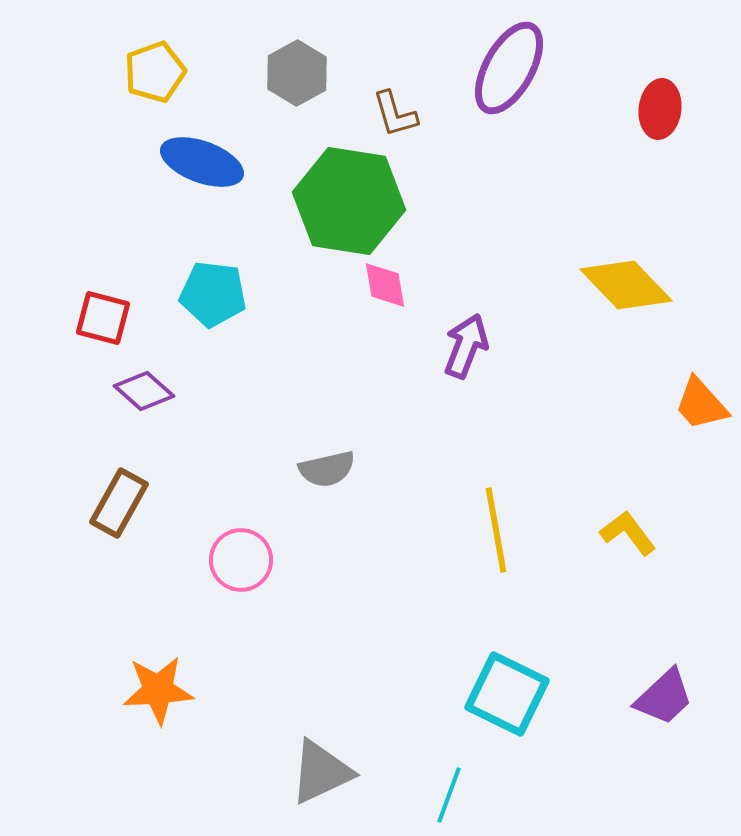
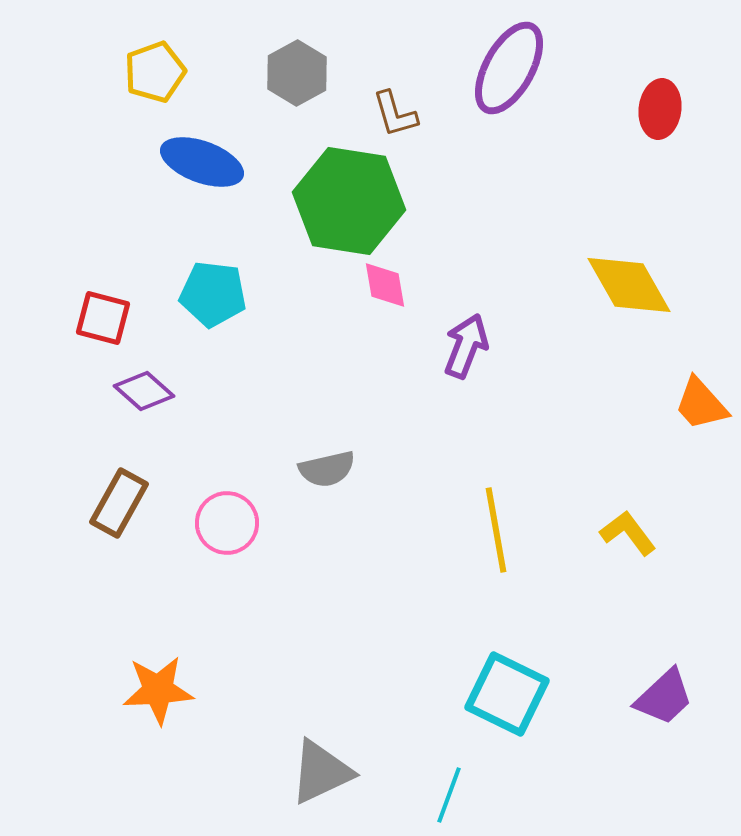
yellow diamond: moved 3 px right; rotated 14 degrees clockwise
pink circle: moved 14 px left, 37 px up
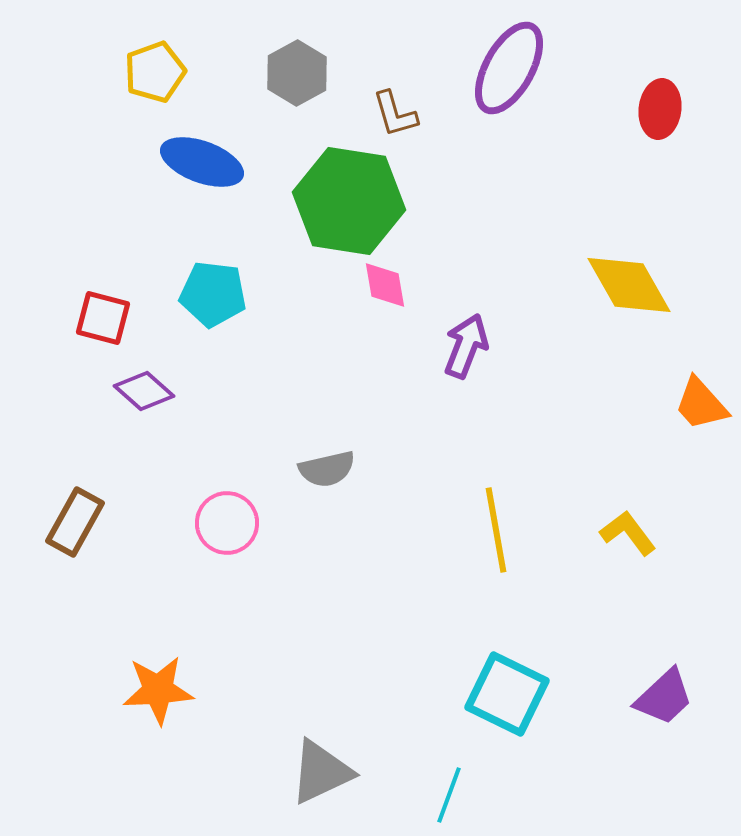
brown rectangle: moved 44 px left, 19 px down
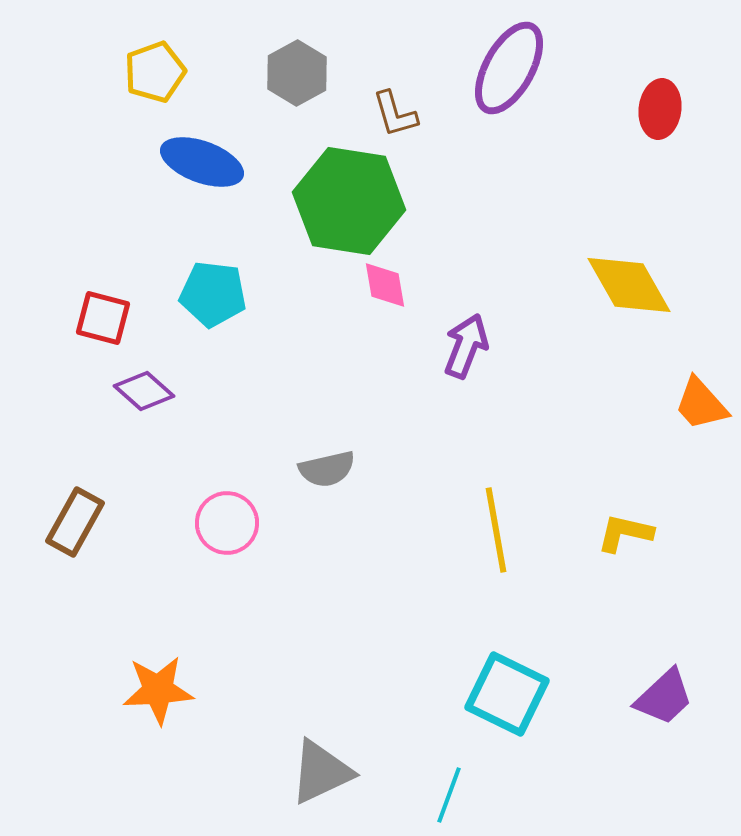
yellow L-shape: moved 3 px left; rotated 40 degrees counterclockwise
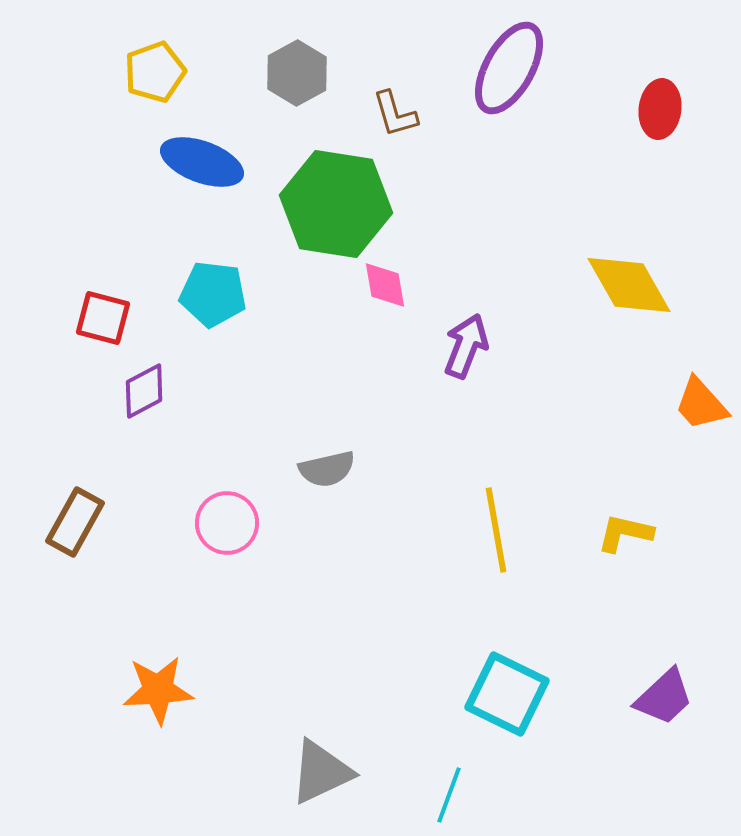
green hexagon: moved 13 px left, 3 px down
purple diamond: rotated 70 degrees counterclockwise
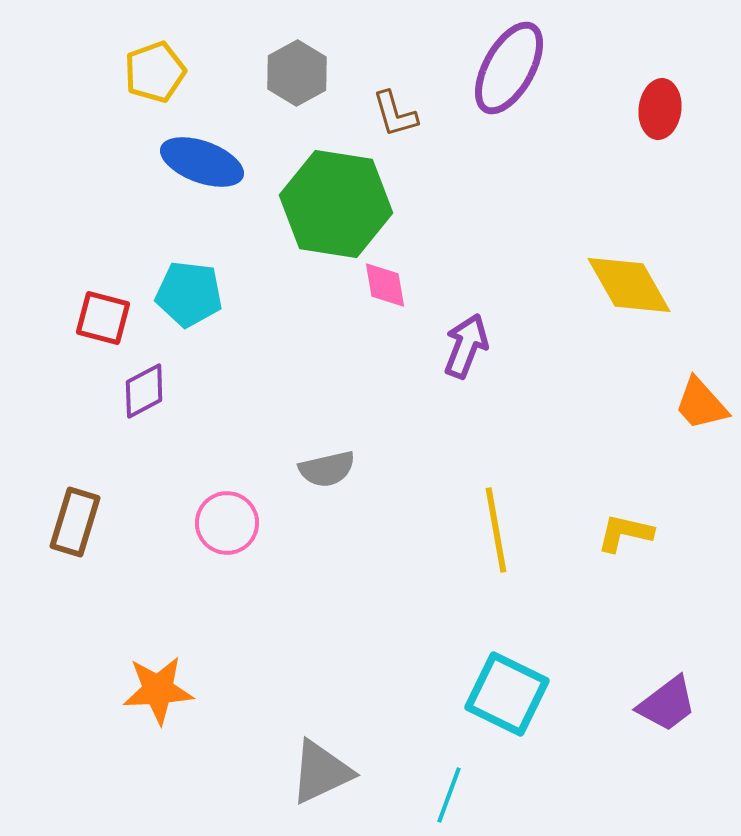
cyan pentagon: moved 24 px left
brown rectangle: rotated 12 degrees counterclockwise
purple trapezoid: moved 3 px right, 7 px down; rotated 6 degrees clockwise
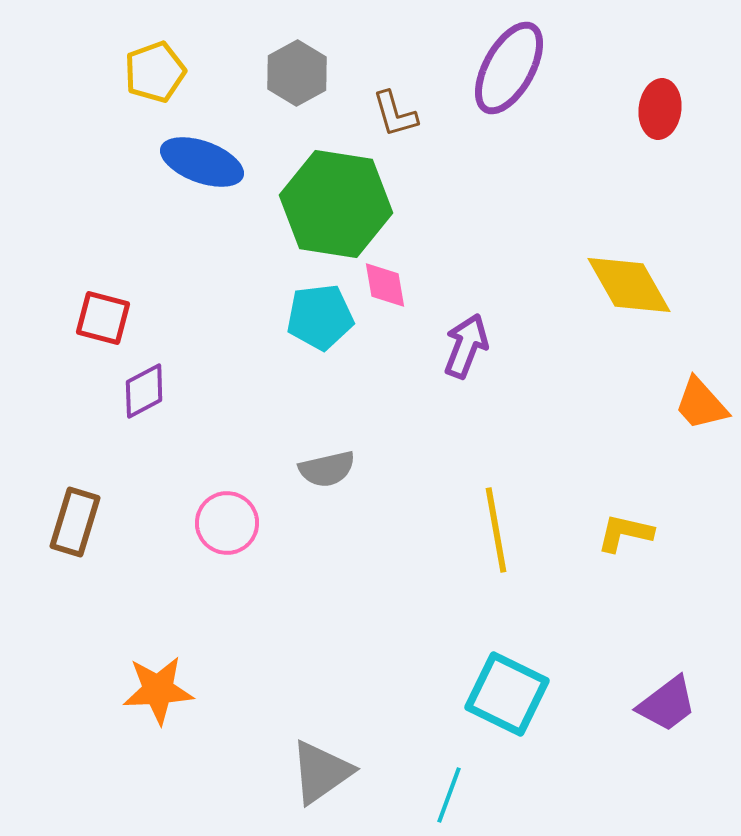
cyan pentagon: moved 131 px right, 23 px down; rotated 14 degrees counterclockwise
gray triangle: rotated 10 degrees counterclockwise
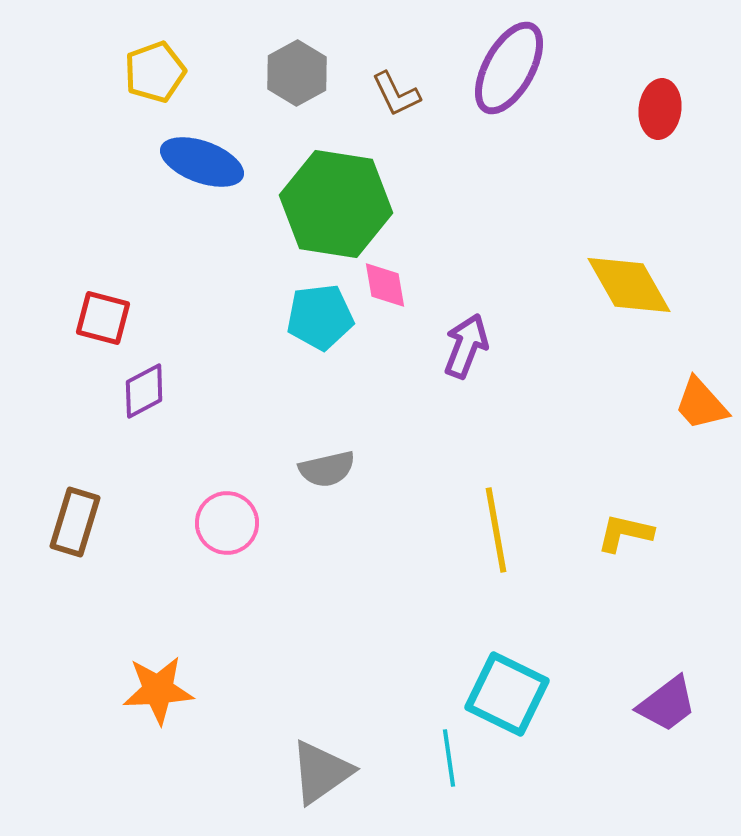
brown L-shape: moved 1 px right, 20 px up; rotated 10 degrees counterclockwise
cyan line: moved 37 px up; rotated 28 degrees counterclockwise
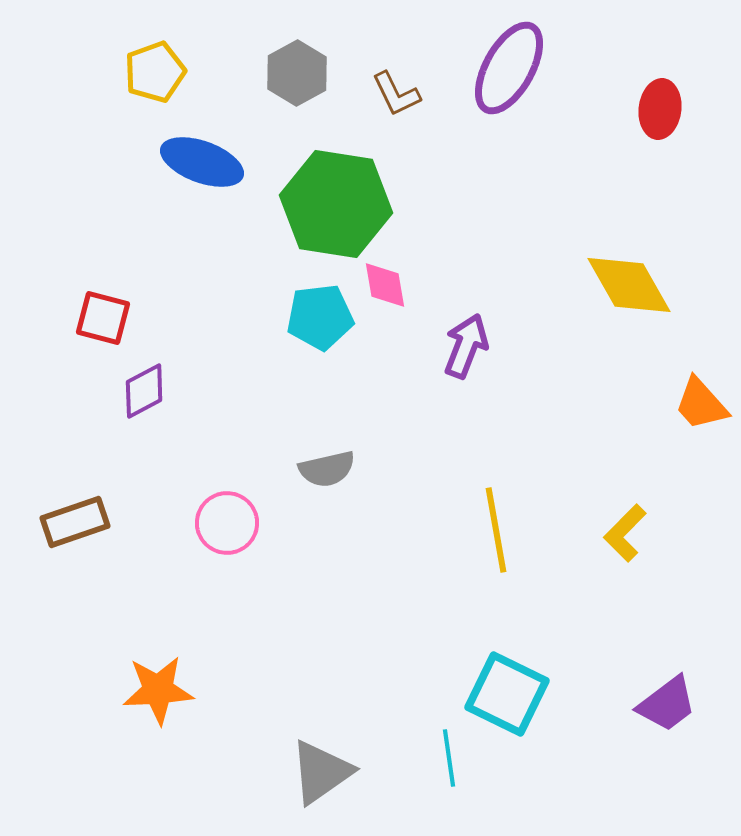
brown rectangle: rotated 54 degrees clockwise
yellow L-shape: rotated 58 degrees counterclockwise
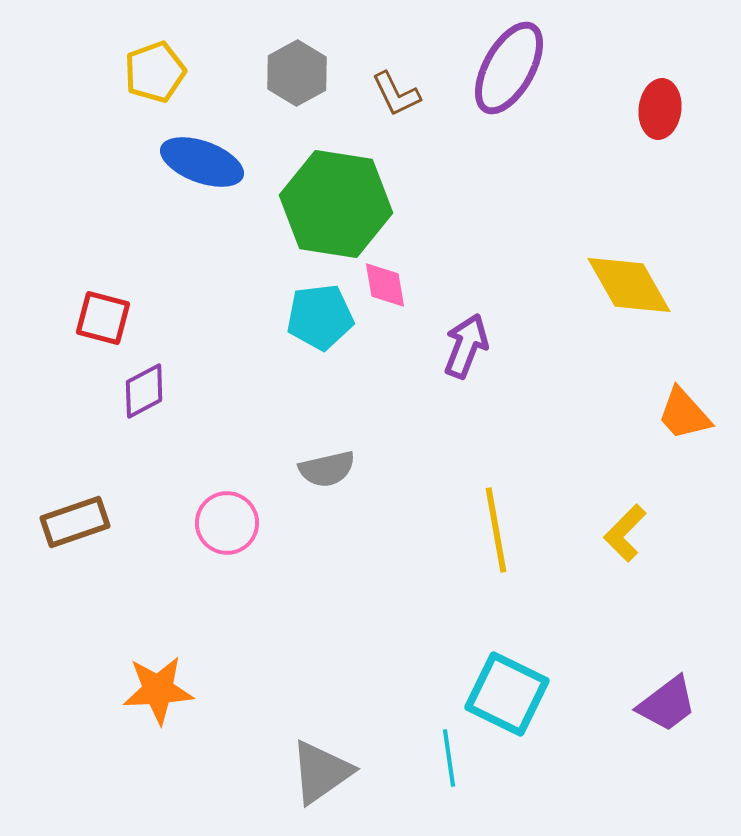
orange trapezoid: moved 17 px left, 10 px down
